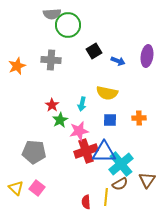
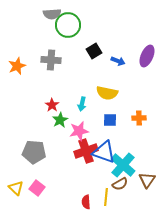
purple ellipse: rotated 15 degrees clockwise
blue triangle: rotated 20 degrees clockwise
cyan cross: moved 2 px right, 1 px down; rotated 10 degrees counterclockwise
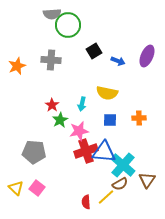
blue triangle: rotated 15 degrees counterclockwise
yellow line: rotated 42 degrees clockwise
